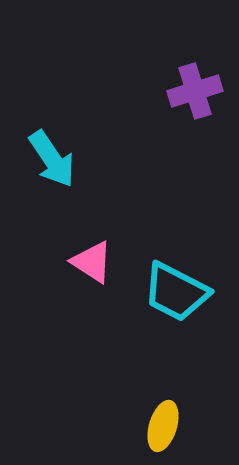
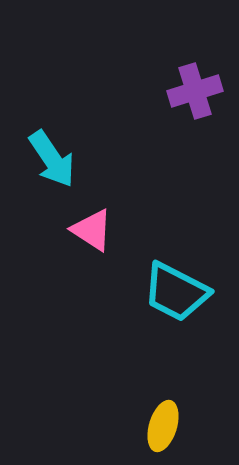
pink triangle: moved 32 px up
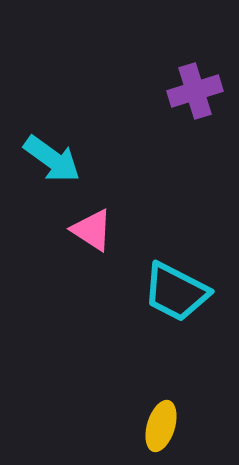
cyan arrow: rotated 20 degrees counterclockwise
yellow ellipse: moved 2 px left
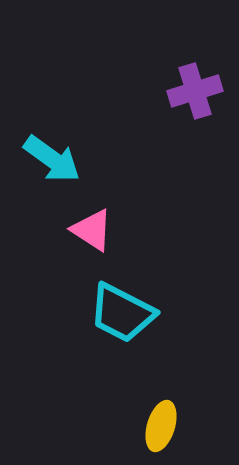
cyan trapezoid: moved 54 px left, 21 px down
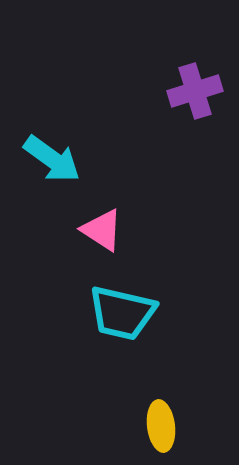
pink triangle: moved 10 px right
cyan trapezoid: rotated 14 degrees counterclockwise
yellow ellipse: rotated 24 degrees counterclockwise
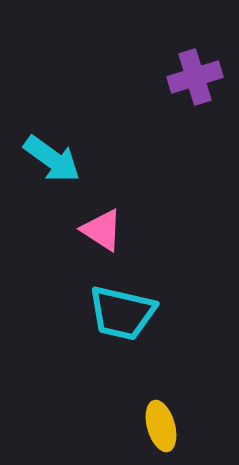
purple cross: moved 14 px up
yellow ellipse: rotated 9 degrees counterclockwise
